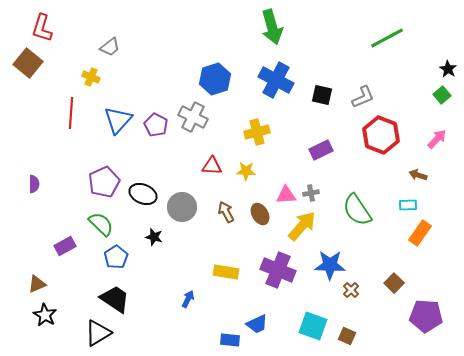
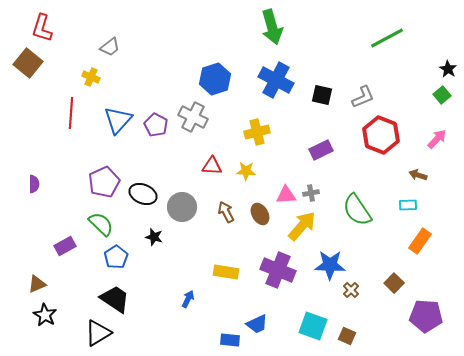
orange rectangle at (420, 233): moved 8 px down
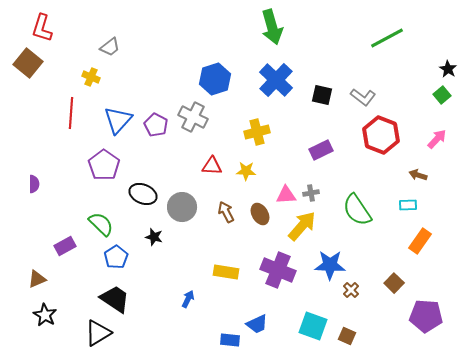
blue cross at (276, 80): rotated 16 degrees clockwise
gray L-shape at (363, 97): rotated 60 degrees clockwise
purple pentagon at (104, 182): moved 17 px up; rotated 12 degrees counterclockwise
brown triangle at (37, 284): moved 5 px up
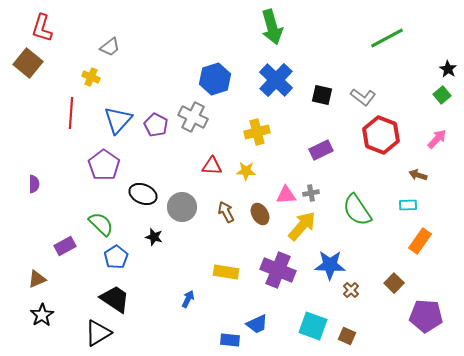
black star at (45, 315): moved 3 px left; rotated 10 degrees clockwise
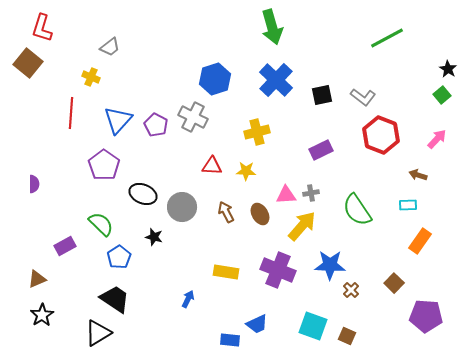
black square at (322, 95): rotated 25 degrees counterclockwise
blue pentagon at (116, 257): moved 3 px right
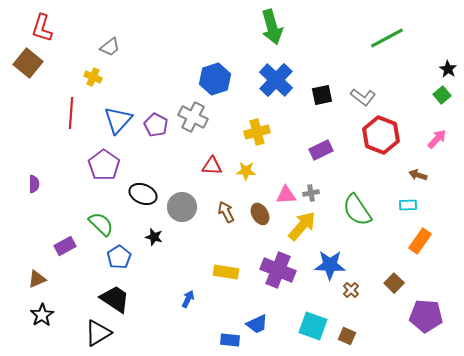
yellow cross at (91, 77): moved 2 px right
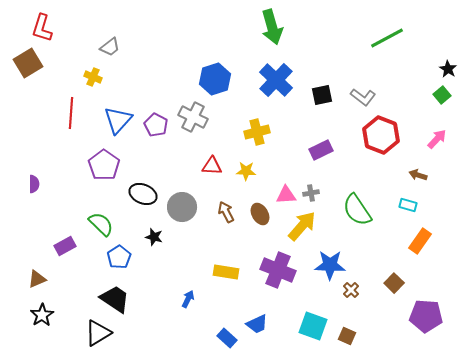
brown square at (28, 63): rotated 20 degrees clockwise
cyan rectangle at (408, 205): rotated 18 degrees clockwise
blue rectangle at (230, 340): moved 3 px left, 2 px up; rotated 36 degrees clockwise
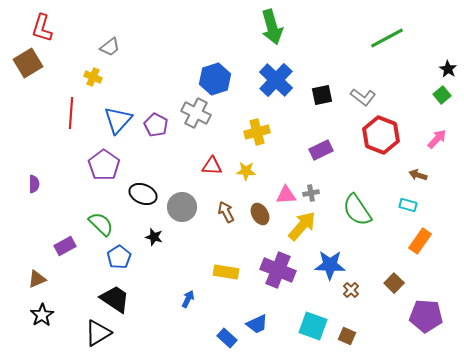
gray cross at (193, 117): moved 3 px right, 4 px up
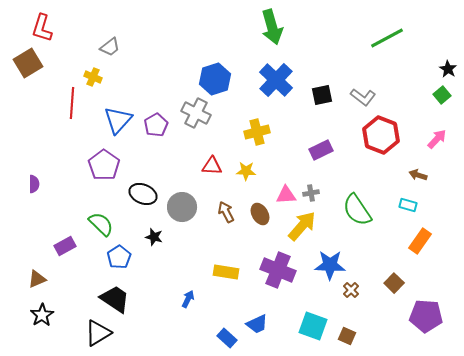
red line at (71, 113): moved 1 px right, 10 px up
purple pentagon at (156, 125): rotated 15 degrees clockwise
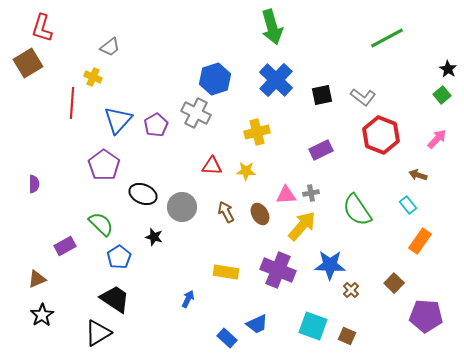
cyan rectangle at (408, 205): rotated 36 degrees clockwise
